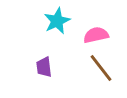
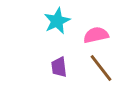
purple trapezoid: moved 15 px right
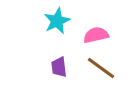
brown line: rotated 16 degrees counterclockwise
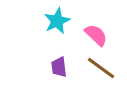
pink semicircle: rotated 55 degrees clockwise
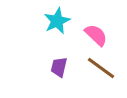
purple trapezoid: rotated 20 degrees clockwise
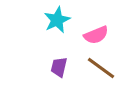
cyan star: moved 1 px up
pink semicircle: rotated 115 degrees clockwise
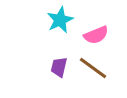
cyan star: moved 3 px right
brown line: moved 8 px left
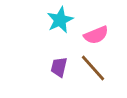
brown line: rotated 12 degrees clockwise
